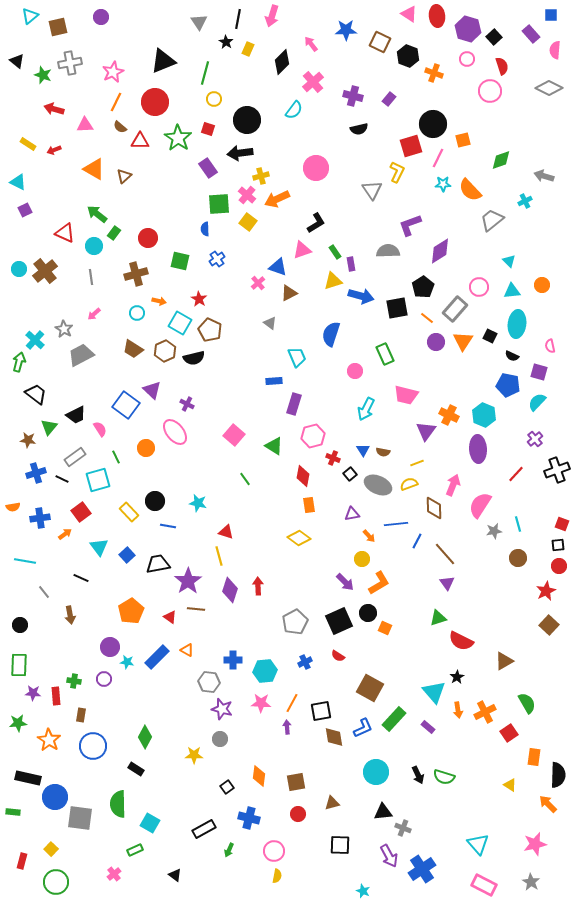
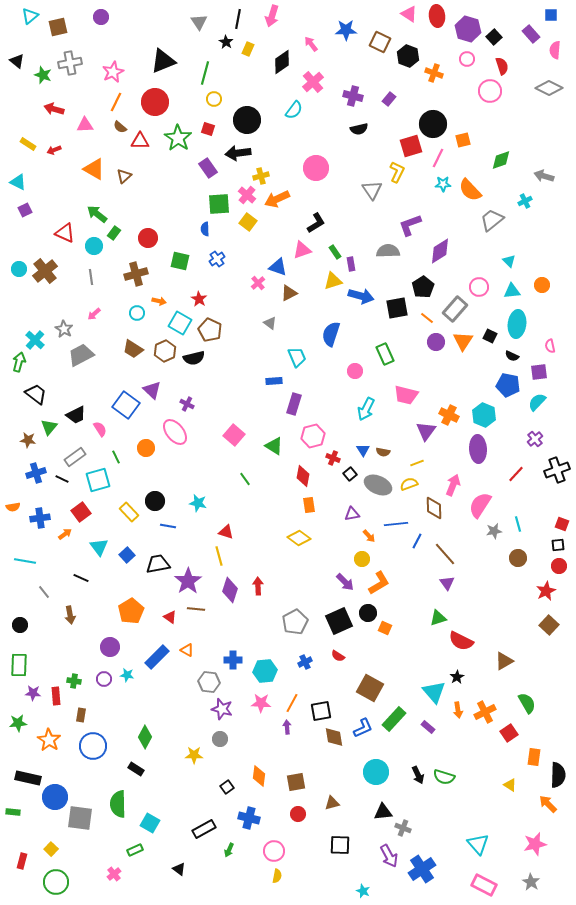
black diamond at (282, 62): rotated 10 degrees clockwise
black arrow at (240, 153): moved 2 px left
purple square at (539, 372): rotated 24 degrees counterclockwise
cyan star at (127, 662): moved 13 px down
black triangle at (175, 875): moved 4 px right, 6 px up
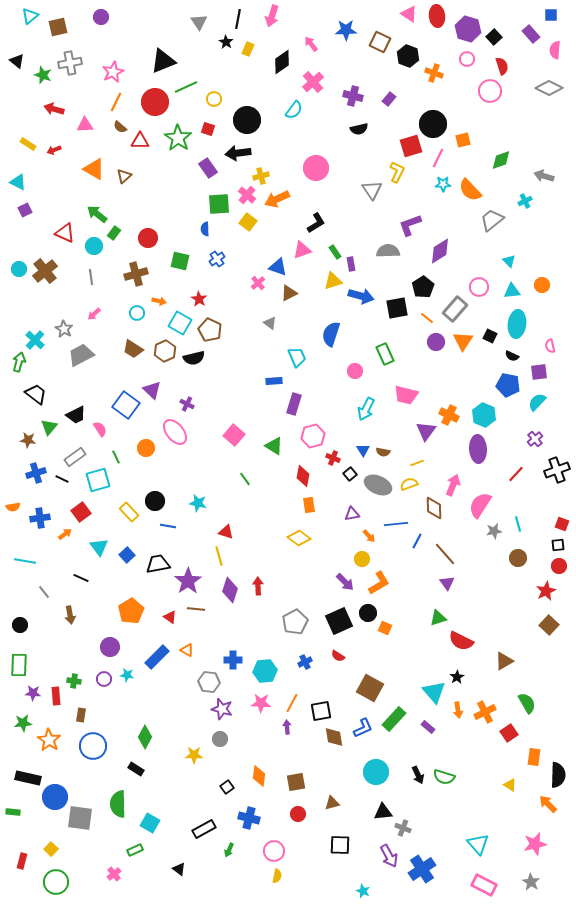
green line at (205, 73): moved 19 px left, 14 px down; rotated 50 degrees clockwise
green star at (18, 723): moved 5 px right
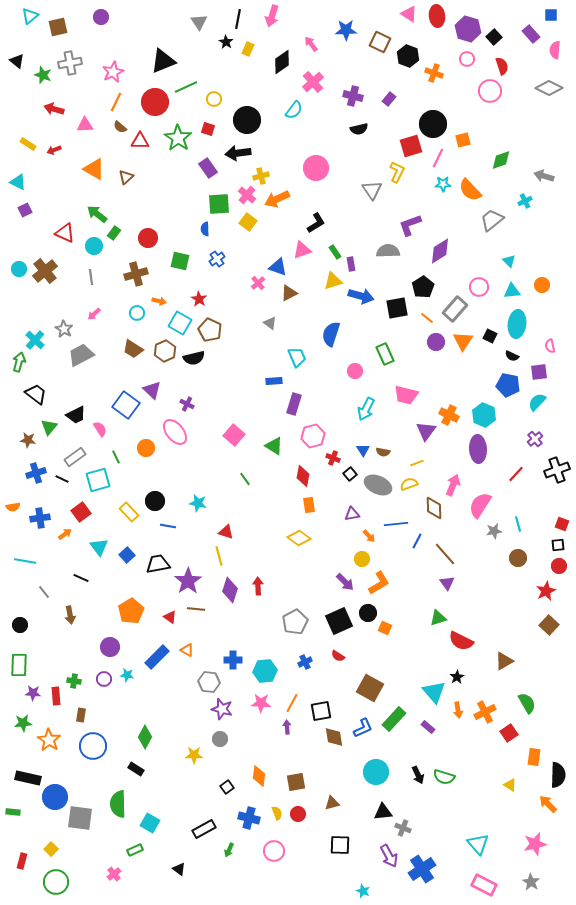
brown triangle at (124, 176): moved 2 px right, 1 px down
yellow semicircle at (277, 876): moved 63 px up; rotated 32 degrees counterclockwise
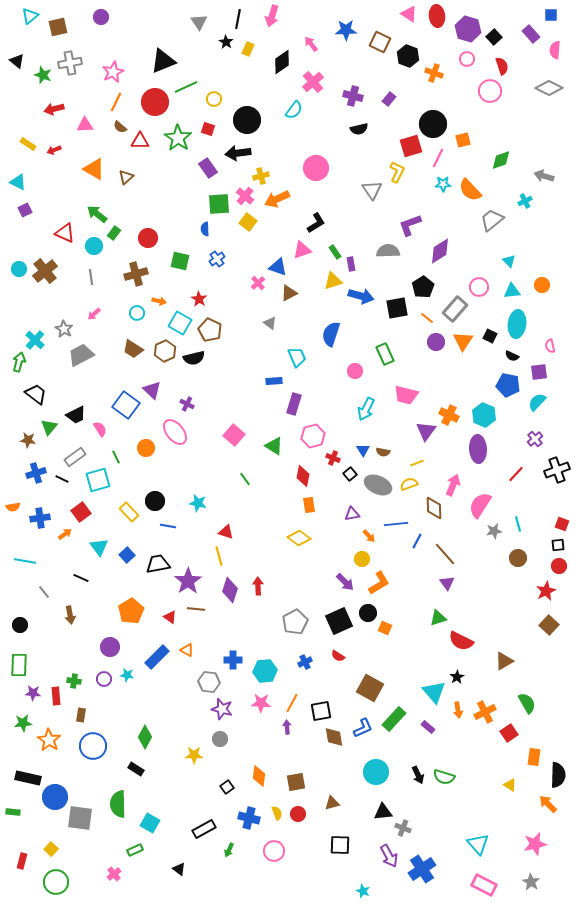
red arrow at (54, 109): rotated 30 degrees counterclockwise
pink cross at (247, 195): moved 2 px left, 1 px down
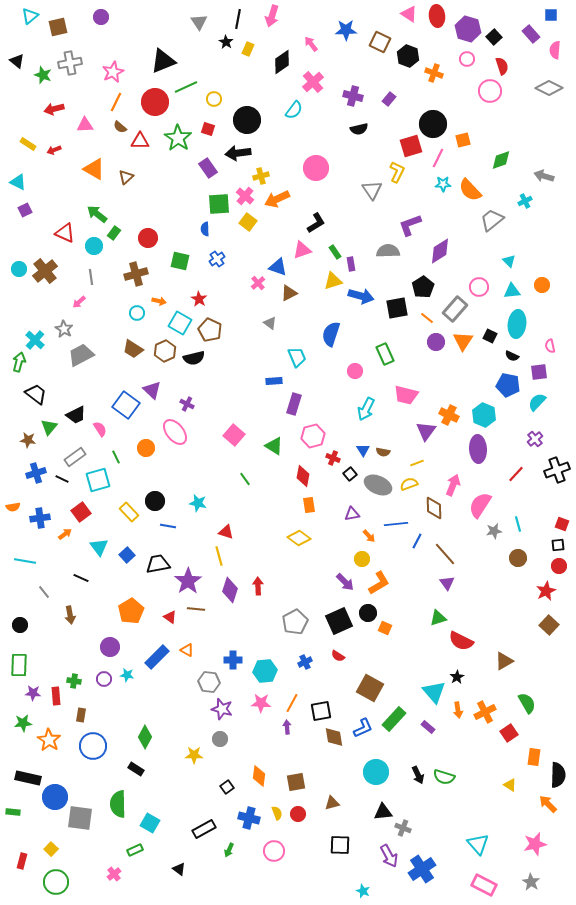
pink arrow at (94, 314): moved 15 px left, 12 px up
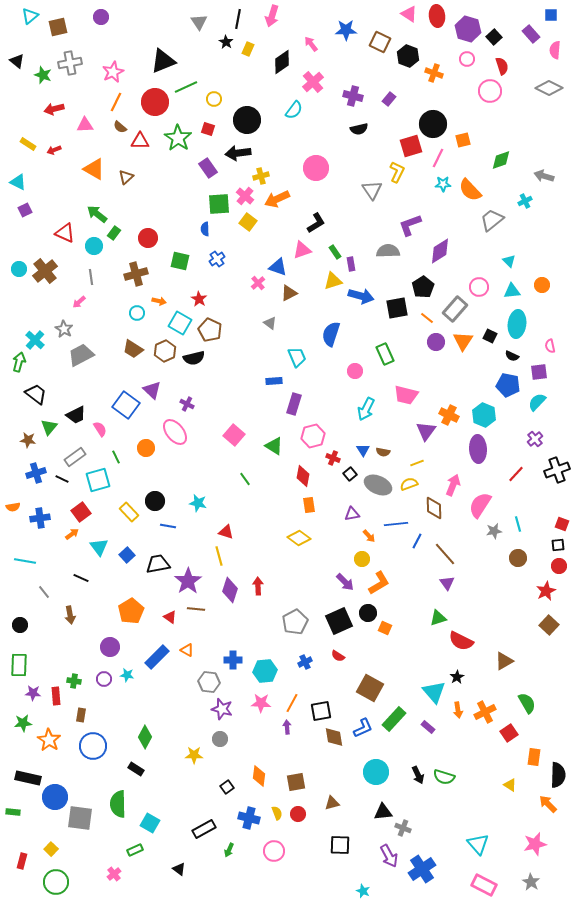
orange arrow at (65, 534): moved 7 px right
